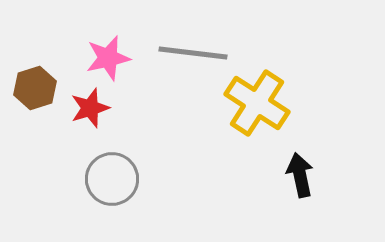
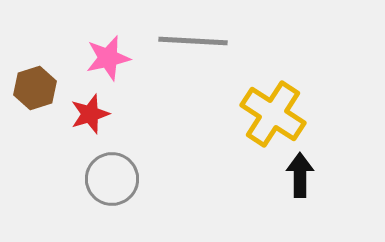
gray line: moved 12 px up; rotated 4 degrees counterclockwise
yellow cross: moved 16 px right, 11 px down
red star: moved 6 px down
black arrow: rotated 12 degrees clockwise
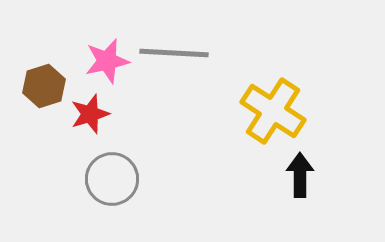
gray line: moved 19 px left, 12 px down
pink star: moved 1 px left, 3 px down
brown hexagon: moved 9 px right, 2 px up
yellow cross: moved 3 px up
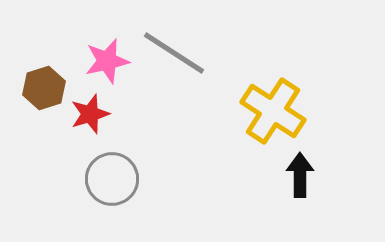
gray line: rotated 30 degrees clockwise
brown hexagon: moved 2 px down
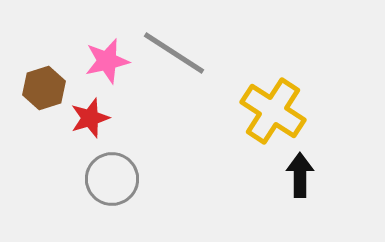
red star: moved 4 px down
